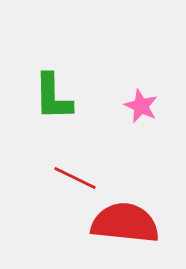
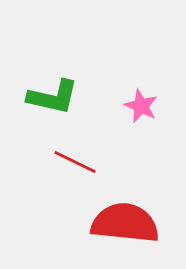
green L-shape: rotated 76 degrees counterclockwise
red line: moved 16 px up
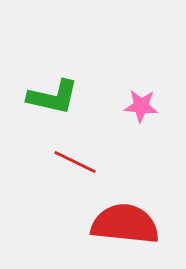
pink star: rotated 20 degrees counterclockwise
red semicircle: moved 1 px down
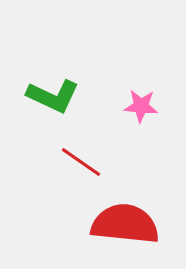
green L-shape: moved 1 px up; rotated 12 degrees clockwise
red line: moved 6 px right; rotated 9 degrees clockwise
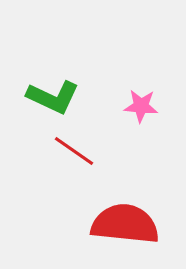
green L-shape: moved 1 px down
red line: moved 7 px left, 11 px up
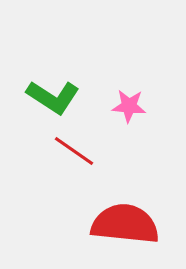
green L-shape: rotated 8 degrees clockwise
pink star: moved 12 px left
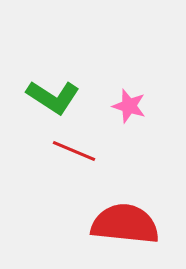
pink star: rotated 12 degrees clockwise
red line: rotated 12 degrees counterclockwise
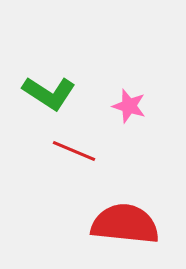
green L-shape: moved 4 px left, 4 px up
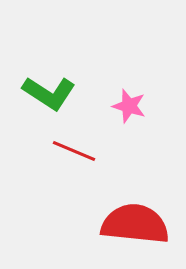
red semicircle: moved 10 px right
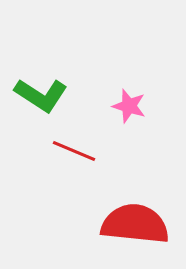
green L-shape: moved 8 px left, 2 px down
